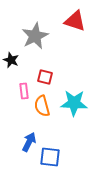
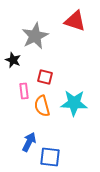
black star: moved 2 px right
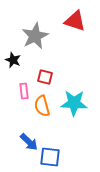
blue arrow: rotated 108 degrees clockwise
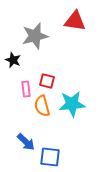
red triangle: rotated 10 degrees counterclockwise
gray star: rotated 12 degrees clockwise
red square: moved 2 px right, 4 px down
pink rectangle: moved 2 px right, 2 px up
cyan star: moved 2 px left, 1 px down; rotated 8 degrees counterclockwise
blue arrow: moved 3 px left
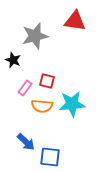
pink rectangle: moved 1 px left, 1 px up; rotated 42 degrees clockwise
orange semicircle: rotated 70 degrees counterclockwise
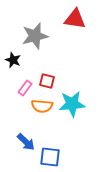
red triangle: moved 2 px up
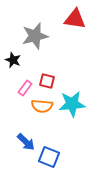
blue square: moved 1 px left; rotated 15 degrees clockwise
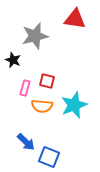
pink rectangle: rotated 21 degrees counterclockwise
cyan star: moved 2 px right, 1 px down; rotated 16 degrees counterclockwise
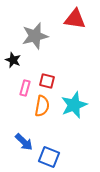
orange semicircle: rotated 85 degrees counterclockwise
blue arrow: moved 2 px left
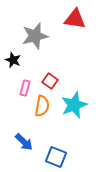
red square: moved 3 px right; rotated 21 degrees clockwise
blue square: moved 7 px right
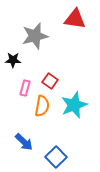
black star: rotated 21 degrees counterclockwise
blue square: rotated 25 degrees clockwise
